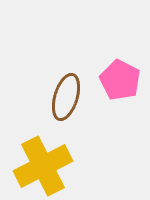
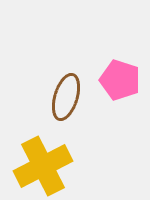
pink pentagon: rotated 9 degrees counterclockwise
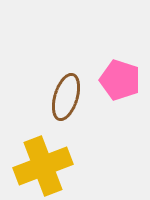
yellow cross: rotated 6 degrees clockwise
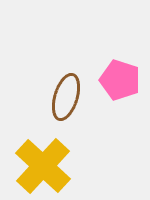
yellow cross: rotated 26 degrees counterclockwise
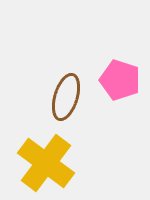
yellow cross: moved 3 px right, 3 px up; rotated 6 degrees counterclockwise
